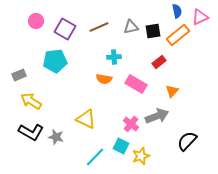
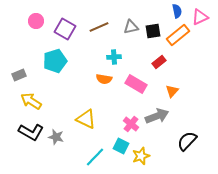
cyan pentagon: rotated 10 degrees counterclockwise
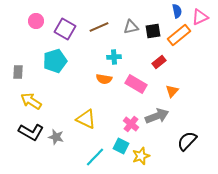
orange rectangle: moved 1 px right
gray rectangle: moved 1 px left, 3 px up; rotated 64 degrees counterclockwise
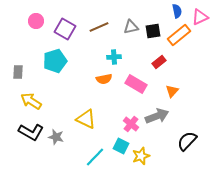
orange semicircle: rotated 21 degrees counterclockwise
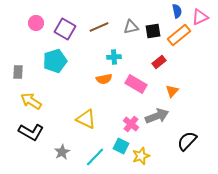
pink circle: moved 2 px down
gray star: moved 6 px right, 15 px down; rotated 28 degrees clockwise
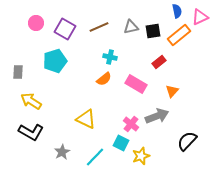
cyan cross: moved 4 px left; rotated 16 degrees clockwise
orange semicircle: rotated 28 degrees counterclockwise
cyan square: moved 3 px up
